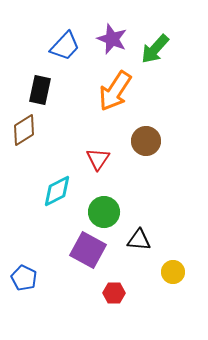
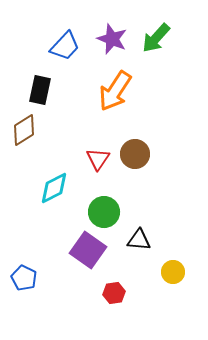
green arrow: moved 1 px right, 11 px up
brown circle: moved 11 px left, 13 px down
cyan diamond: moved 3 px left, 3 px up
purple square: rotated 6 degrees clockwise
red hexagon: rotated 10 degrees counterclockwise
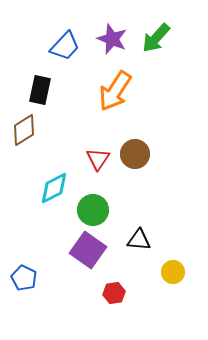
green circle: moved 11 px left, 2 px up
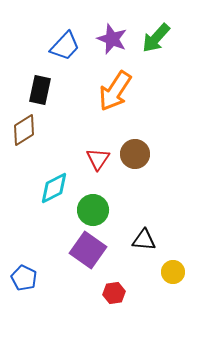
black triangle: moved 5 px right
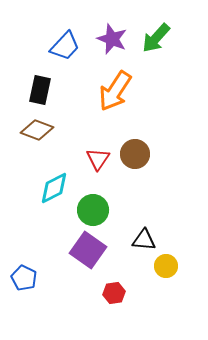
brown diamond: moved 13 px right; rotated 52 degrees clockwise
yellow circle: moved 7 px left, 6 px up
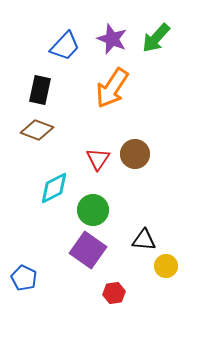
orange arrow: moved 3 px left, 3 px up
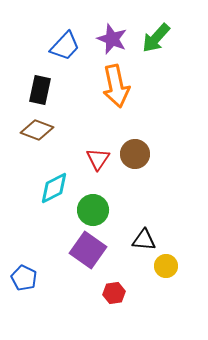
orange arrow: moved 4 px right, 2 px up; rotated 45 degrees counterclockwise
